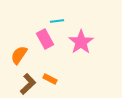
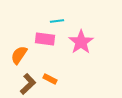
pink rectangle: rotated 54 degrees counterclockwise
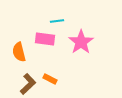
orange semicircle: moved 3 px up; rotated 48 degrees counterclockwise
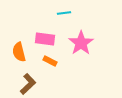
cyan line: moved 7 px right, 8 px up
pink star: moved 1 px down
orange rectangle: moved 18 px up
